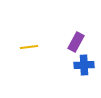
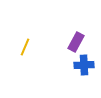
yellow line: moved 4 px left; rotated 60 degrees counterclockwise
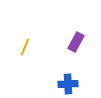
blue cross: moved 16 px left, 19 px down
